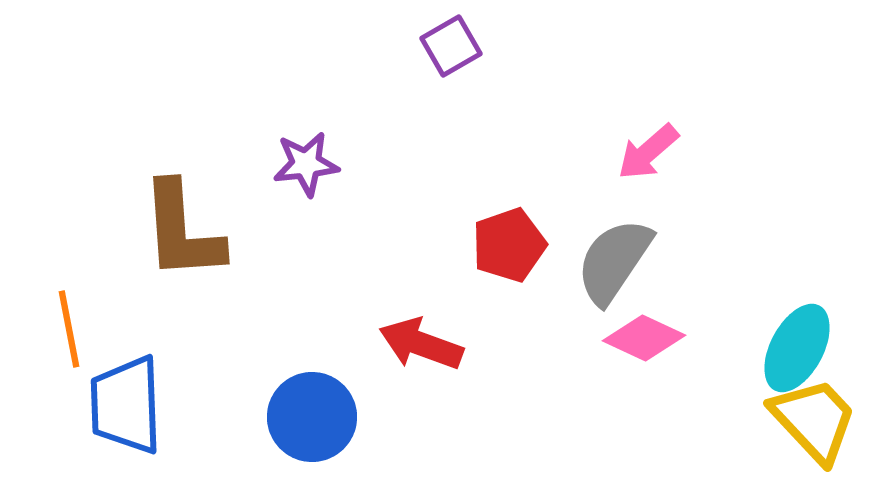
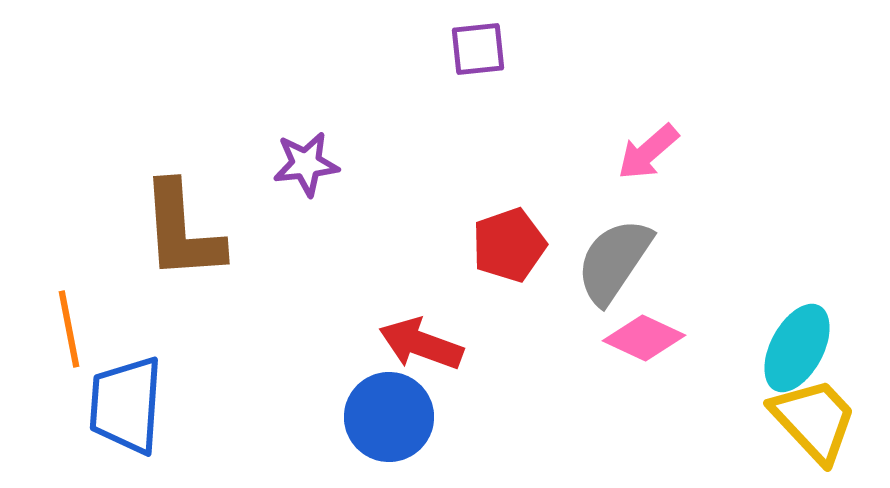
purple square: moved 27 px right, 3 px down; rotated 24 degrees clockwise
blue trapezoid: rotated 6 degrees clockwise
blue circle: moved 77 px right
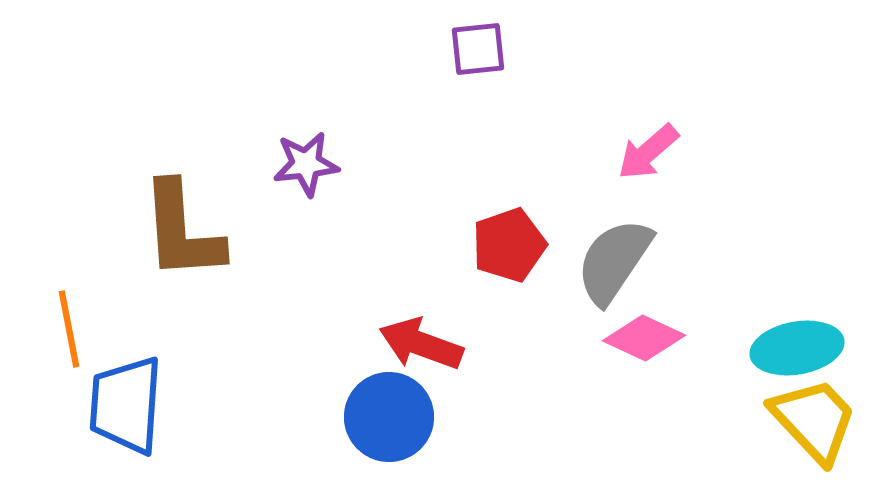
cyan ellipse: rotated 52 degrees clockwise
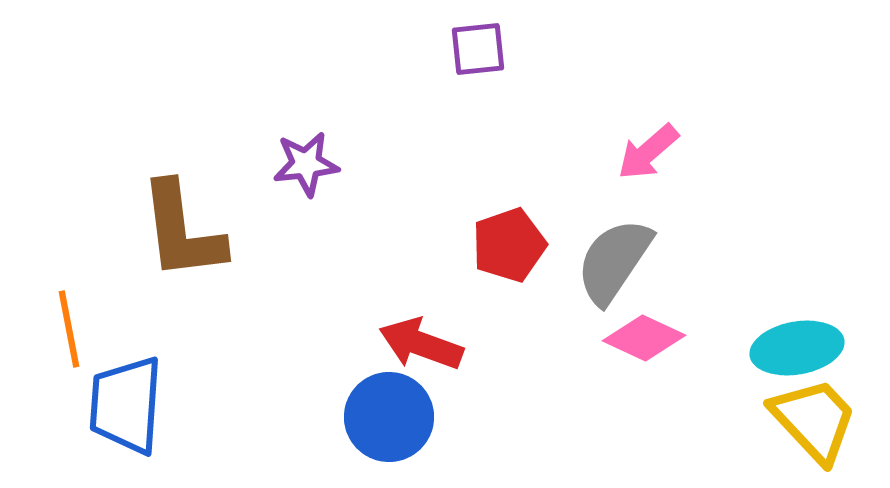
brown L-shape: rotated 3 degrees counterclockwise
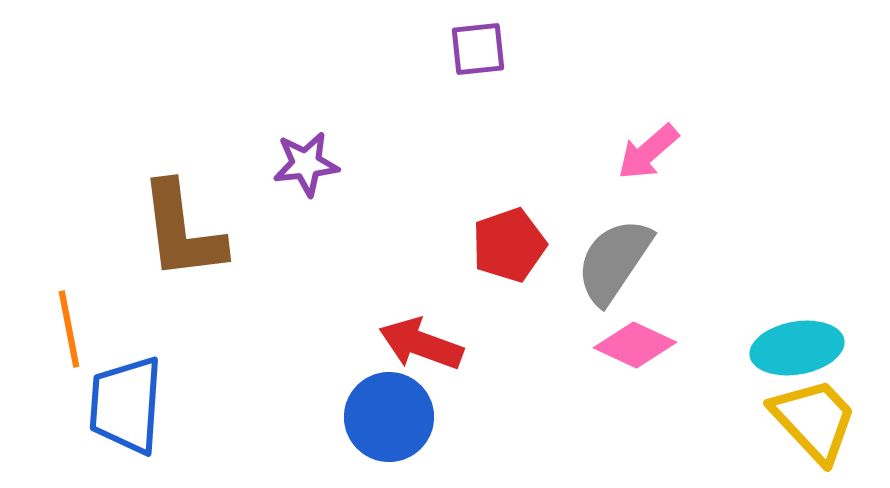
pink diamond: moved 9 px left, 7 px down
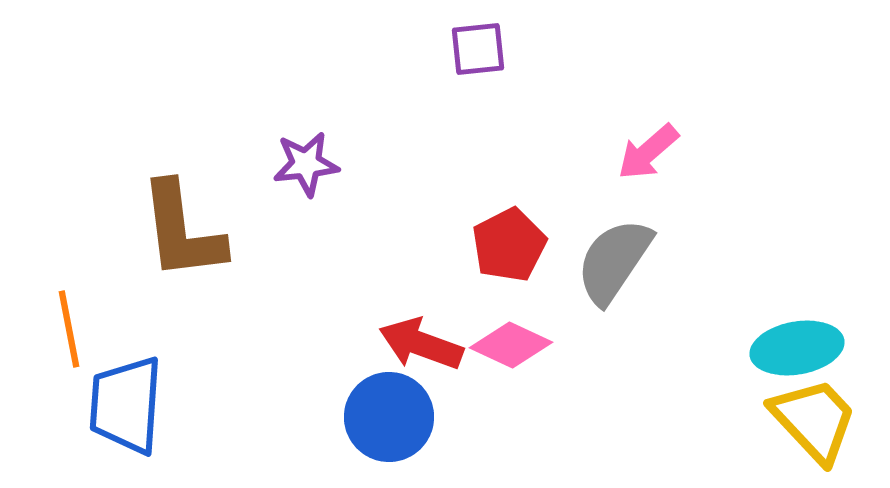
red pentagon: rotated 8 degrees counterclockwise
pink diamond: moved 124 px left
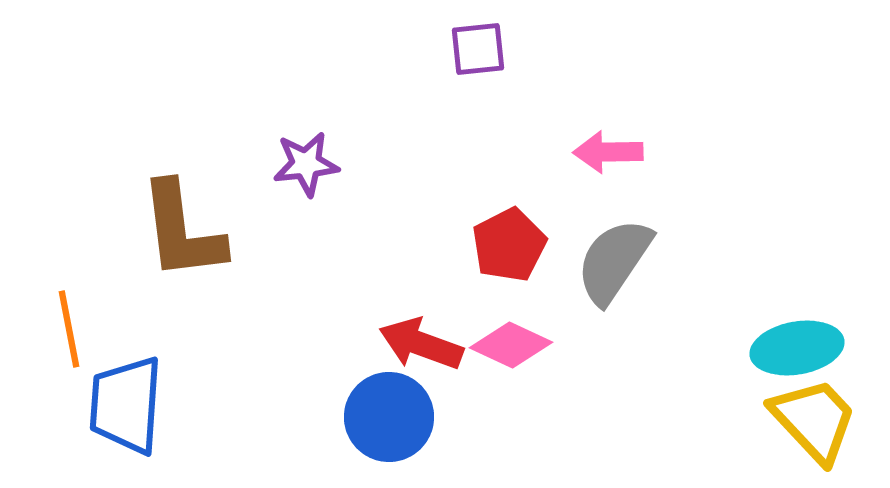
pink arrow: moved 40 px left; rotated 40 degrees clockwise
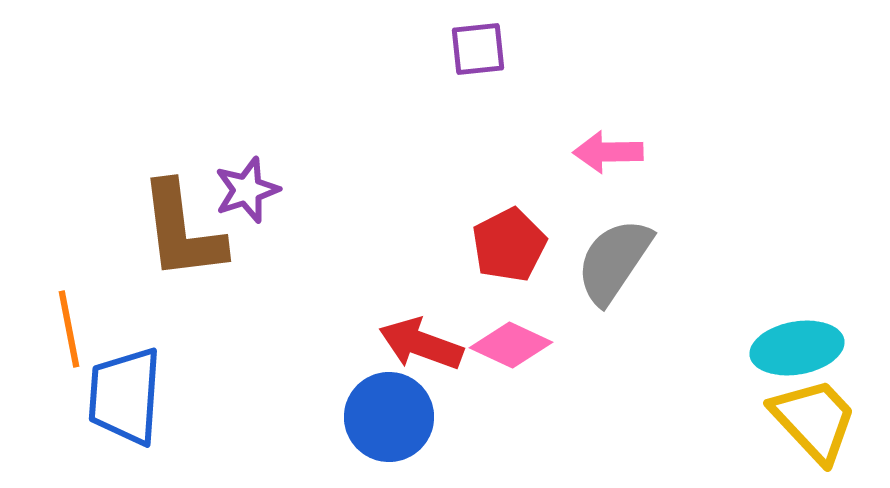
purple star: moved 59 px left, 26 px down; rotated 12 degrees counterclockwise
blue trapezoid: moved 1 px left, 9 px up
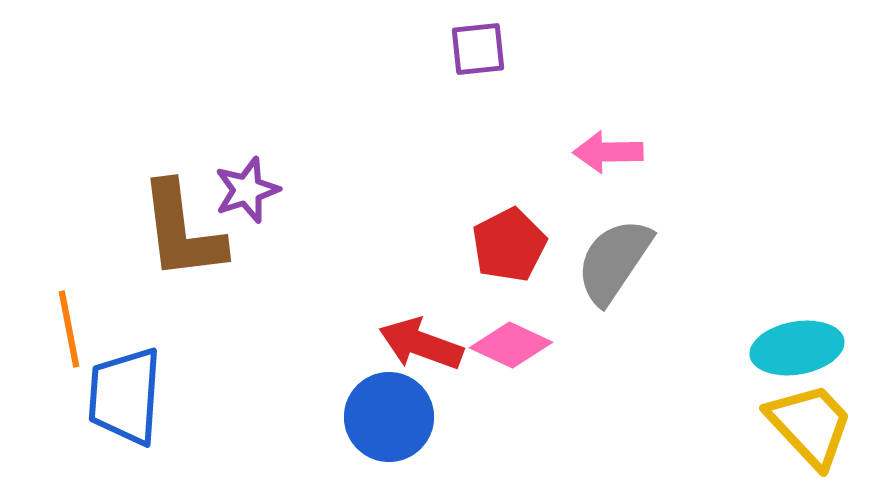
yellow trapezoid: moved 4 px left, 5 px down
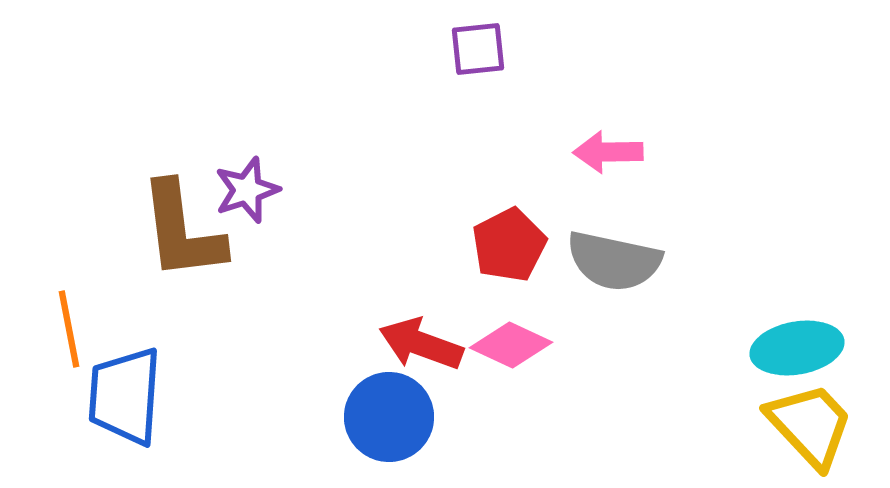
gray semicircle: rotated 112 degrees counterclockwise
